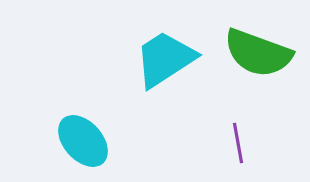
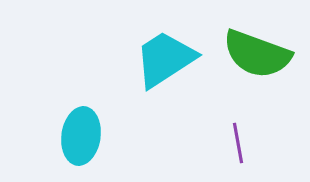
green semicircle: moved 1 px left, 1 px down
cyan ellipse: moved 2 px left, 5 px up; rotated 50 degrees clockwise
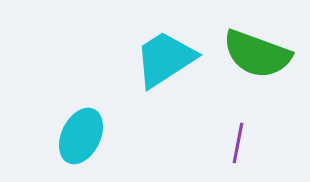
cyan ellipse: rotated 18 degrees clockwise
purple line: rotated 21 degrees clockwise
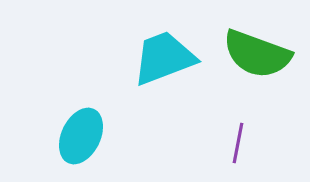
cyan trapezoid: moved 1 px left, 1 px up; rotated 12 degrees clockwise
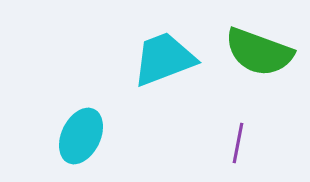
green semicircle: moved 2 px right, 2 px up
cyan trapezoid: moved 1 px down
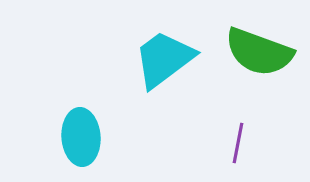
cyan trapezoid: rotated 16 degrees counterclockwise
cyan ellipse: moved 1 px down; rotated 30 degrees counterclockwise
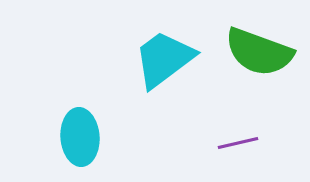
cyan ellipse: moved 1 px left
purple line: rotated 66 degrees clockwise
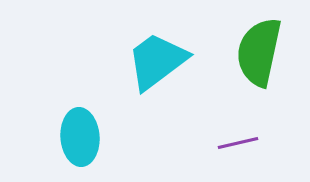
green semicircle: rotated 82 degrees clockwise
cyan trapezoid: moved 7 px left, 2 px down
